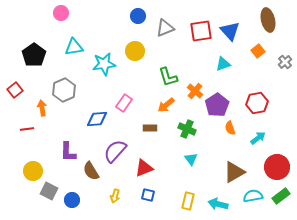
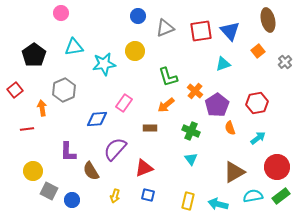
green cross at (187, 129): moved 4 px right, 2 px down
purple semicircle at (115, 151): moved 2 px up
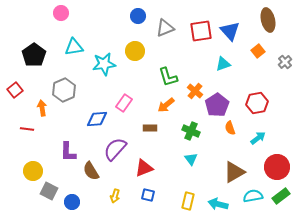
red line at (27, 129): rotated 16 degrees clockwise
blue circle at (72, 200): moved 2 px down
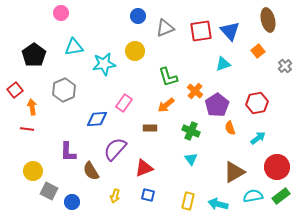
gray cross at (285, 62): moved 4 px down
orange arrow at (42, 108): moved 10 px left, 1 px up
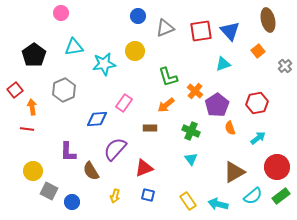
cyan semicircle at (253, 196): rotated 150 degrees clockwise
yellow rectangle at (188, 201): rotated 48 degrees counterclockwise
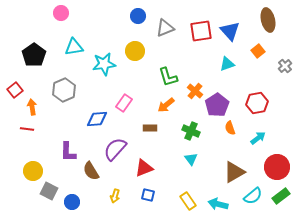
cyan triangle at (223, 64): moved 4 px right
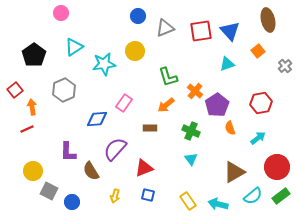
cyan triangle at (74, 47): rotated 24 degrees counterclockwise
red hexagon at (257, 103): moved 4 px right
red line at (27, 129): rotated 32 degrees counterclockwise
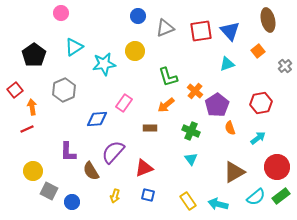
purple semicircle at (115, 149): moved 2 px left, 3 px down
cyan semicircle at (253, 196): moved 3 px right, 1 px down
